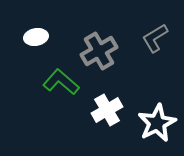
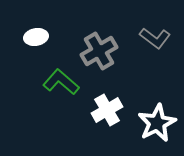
gray L-shape: rotated 112 degrees counterclockwise
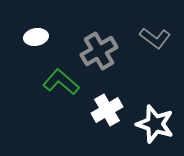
white star: moved 2 px left, 1 px down; rotated 27 degrees counterclockwise
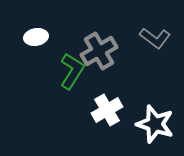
green L-shape: moved 11 px right, 11 px up; rotated 81 degrees clockwise
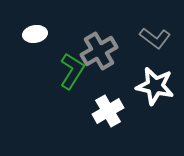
white ellipse: moved 1 px left, 3 px up
white cross: moved 1 px right, 1 px down
white star: moved 38 px up; rotated 6 degrees counterclockwise
